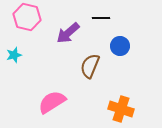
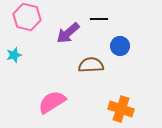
black line: moved 2 px left, 1 px down
brown semicircle: moved 1 px right, 1 px up; rotated 65 degrees clockwise
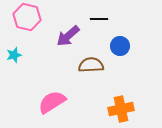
purple arrow: moved 3 px down
orange cross: rotated 30 degrees counterclockwise
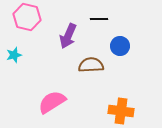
purple arrow: rotated 25 degrees counterclockwise
orange cross: moved 2 px down; rotated 20 degrees clockwise
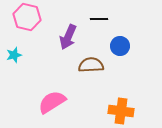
purple arrow: moved 1 px down
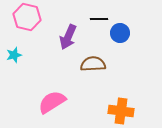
blue circle: moved 13 px up
brown semicircle: moved 2 px right, 1 px up
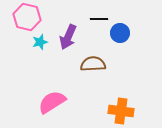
cyan star: moved 26 px right, 13 px up
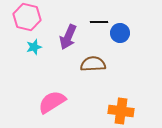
black line: moved 3 px down
cyan star: moved 6 px left, 5 px down
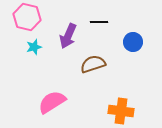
blue circle: moved 13 px right, 9 px down
purple arrow: moved 1 px up
brown semicircle: rotated 15 degrees counterclockwise
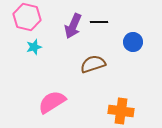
purple arrow: moved 5 px right, 10 px up
